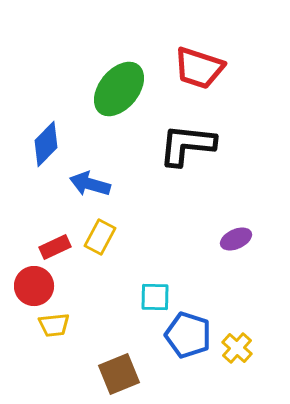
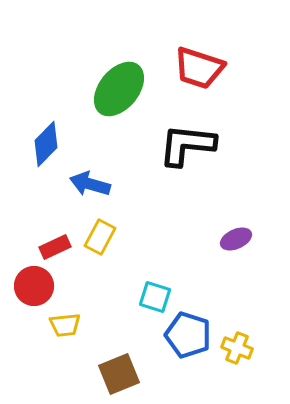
cyan square: rotated 16 degrees clockwise
yellow trapezoid: moved 11 px right
yellow cross: rotated 20 degrees counterclockwise
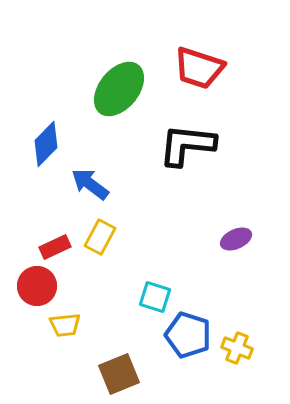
blue arrow: rotated 21 degrees clockwise
red circle: moved 3 px right
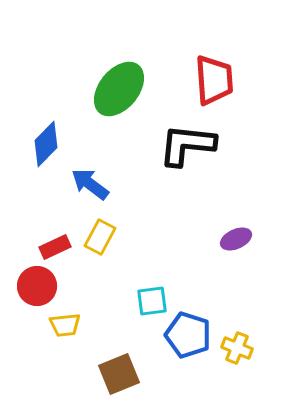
red trapezoid: moved 15 px right, 12 px down; rotated 112 degrees counterclockwise
cyan square: moved 3 px left, 4 px down; rotated 24 degrees counterclockwise
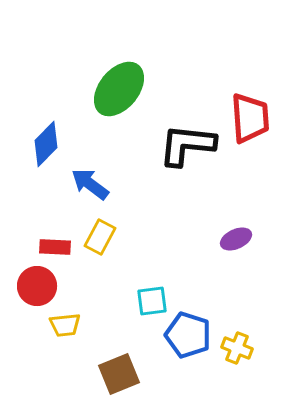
red trapezoid: moved 36 px right, 38 px down
red rectangle: rotated 28 degrees clockwise
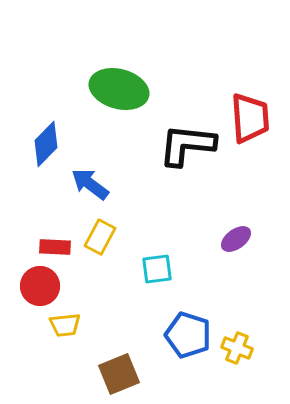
green ellipse: rotated 66 degrees clockwise
purple ellipse: rotated 12 degrees counterclockwise
red circle: moved 3 px right
cyan square: moved 5 px right, 32 px up
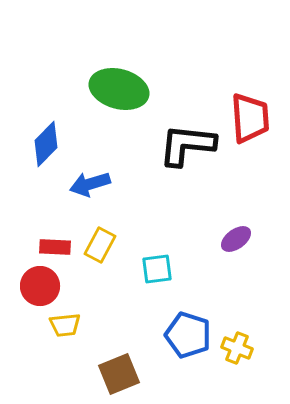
blue arrow: rotated 54 degrees counterclockwise
yellow rectangle: moved 8 px down
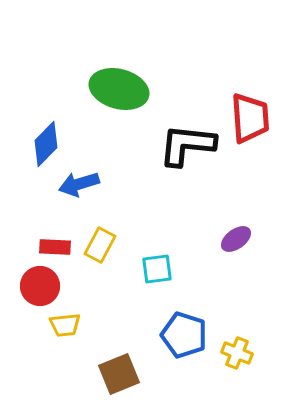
blue arrow: moved 11 px left
blue pentagon: moved 4 px left
yellow cross: moved 5 px down
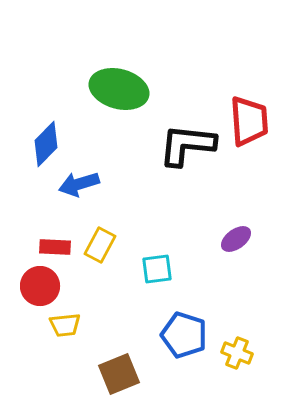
red trapezoid: moved 1 px left, 3 px down
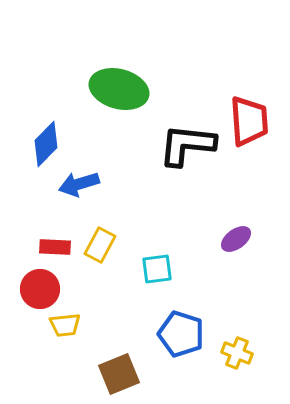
red circle: moved 3 px down
blue pentagon: moved 3 px left, 1 px up
